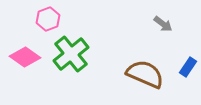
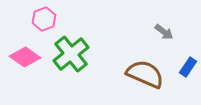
pink hexagon: moved 4 px left
gray arrow: moved 1 px right, 8 px down
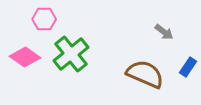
pink hexagon: rotated 20 degrees clockwise
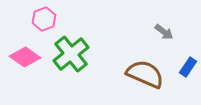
pink hexagon: rotated 20 degrees counterclockwise
